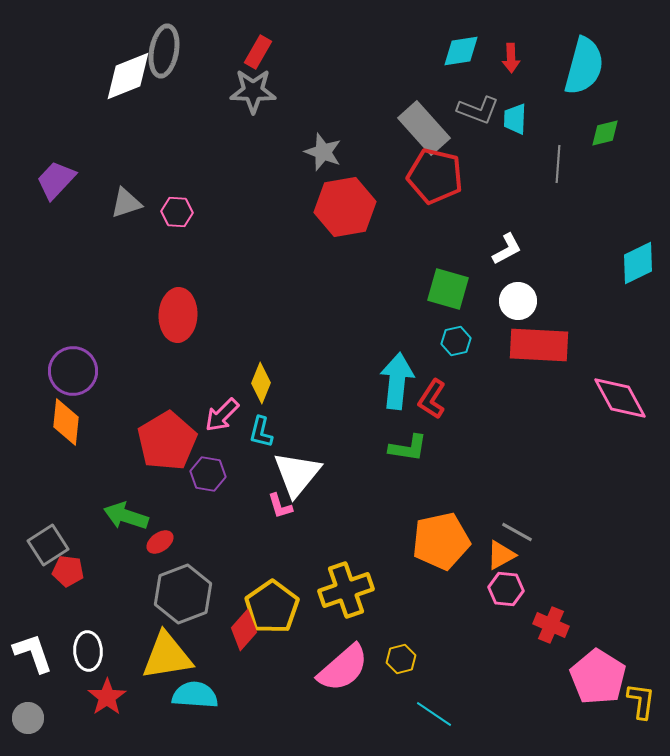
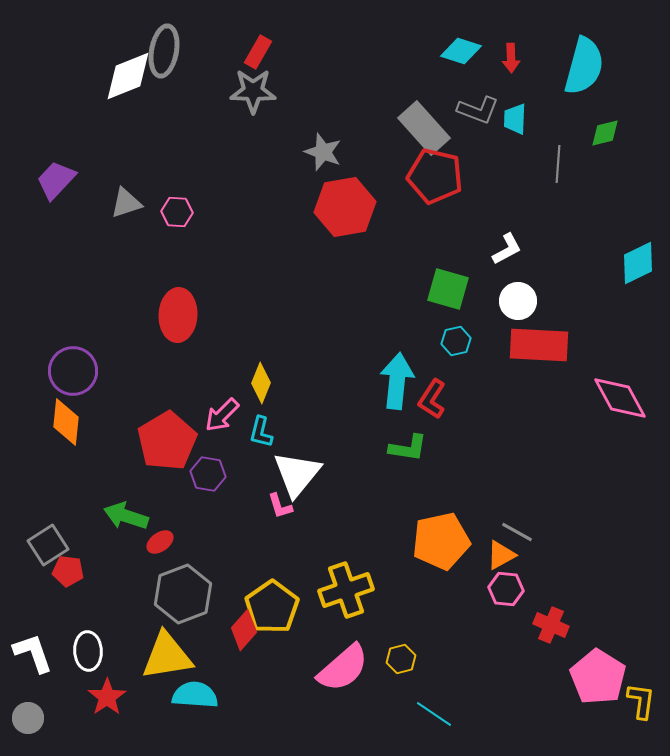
cyan diamond at (461, 51): rotated 27 degrees clockwise
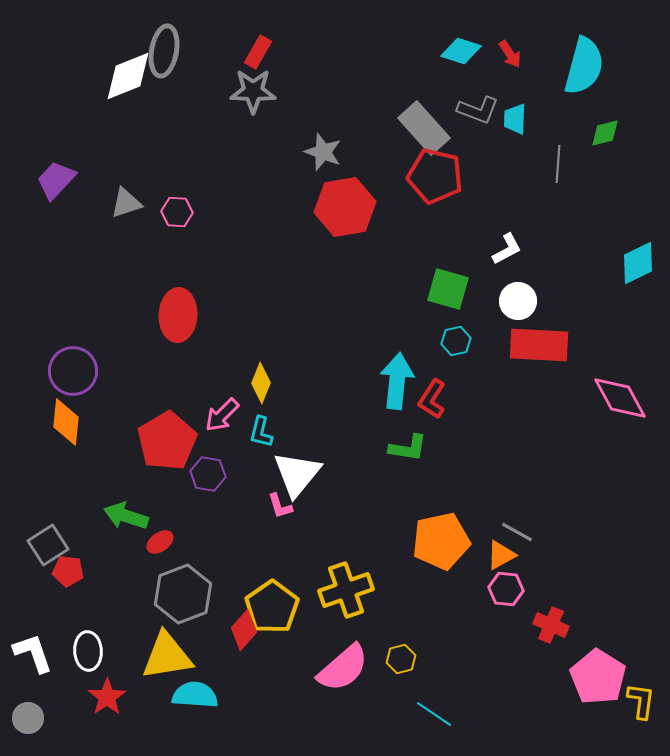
red arrow at (511, 58): moved 1 px left, 4 px up; rotated 32 degrees counterclockwise
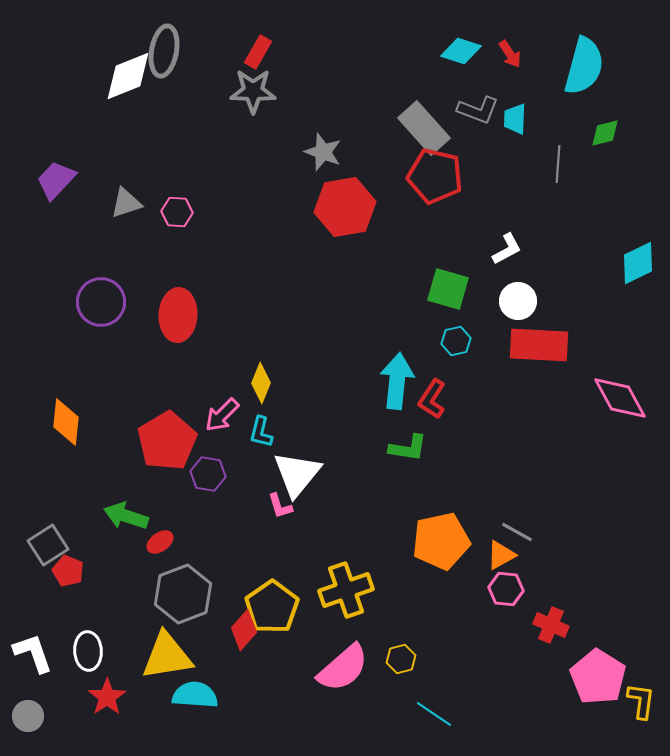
purple circle at (73, 371): moved 28 px right, 69 px up
red pentagon at (68, 571): rotated 16 degrees clockwise
gray circle at (28, 718): moved 2 px up
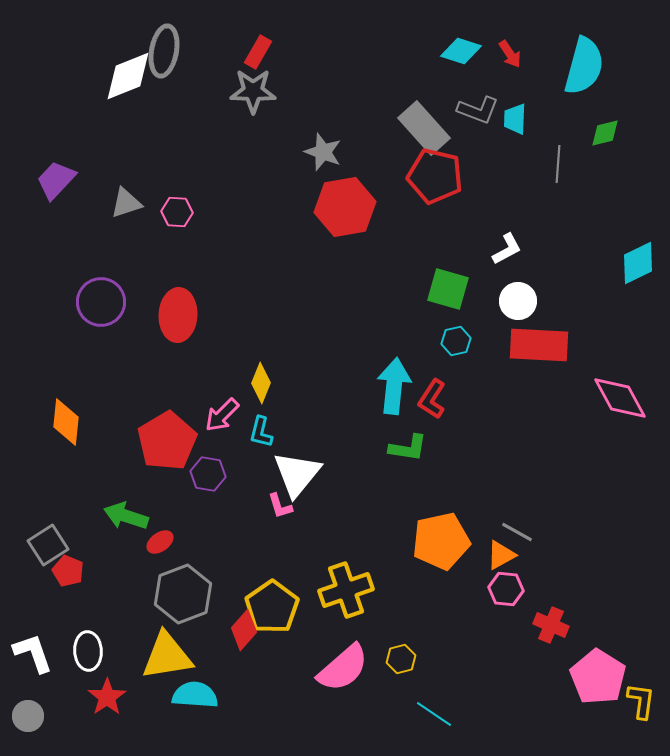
cyan arrow at (397, 381): moved 3 px left, 5 px down
